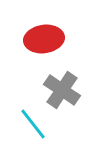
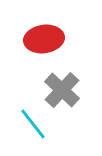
gray cross: rotated 9 degrees clockwise
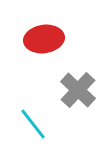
gray cross: moved 16 px right
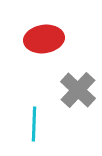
cyan line: moved 1 px right; rotated 40 degrees clockwise
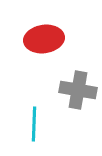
gray cross: rotated 33 degrees counterclockwise
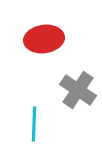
gray cross: rotated 24 degrees clockwise
